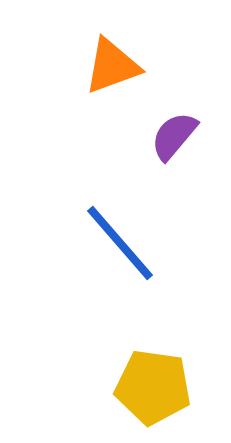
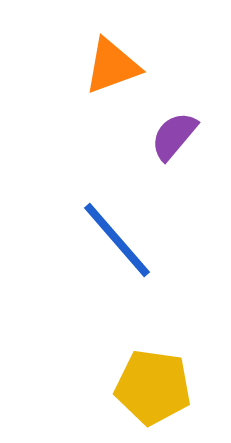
blue line: moved 3 px left, 3 px up
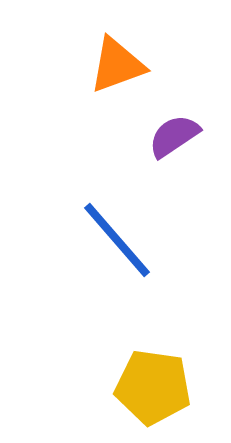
orange triangle: moved 5 px right, 1 px up
purple semicircle: rotated 16 degrees clockwise
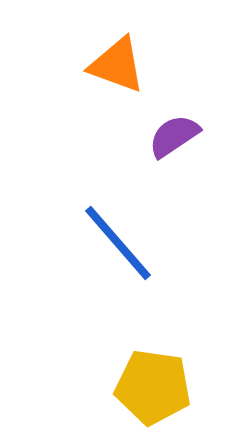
orange triangle: rotated 40 degrees clockwise
blue line: moved 1 px right, 3 px down
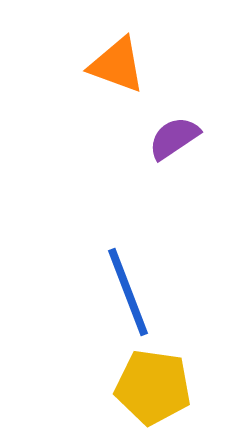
purple semicircle: moved 2 px down
blue line: moved 10 px right, 49 px down; rotated 20 degrees clockwise
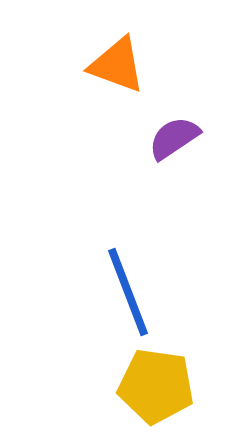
yellow pentagon: moved 3 px right, 1 px up
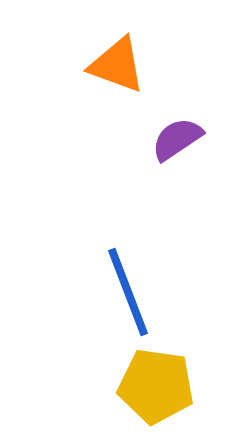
purple semicircle: moved 3 px right, 1 px down
